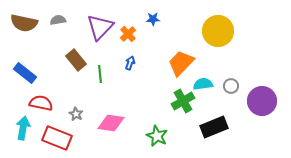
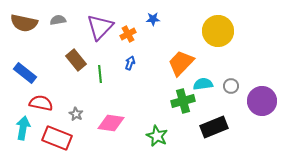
orange cross: rotated 14 degrees clockwise
green cross: rotated 15 degrees clockwise
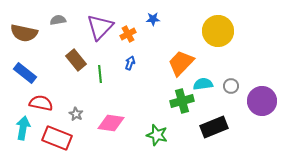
brown semicircle: moved 10 px down
green cross: moved 1 px left
green star: moved 1 px up; rotated 10 degrees counterclockwise
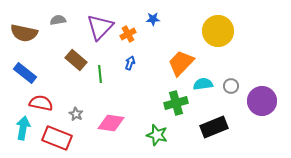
brown rectangle: rotated 10 degrees counterclockwise
green cross: moved 6 px left, 2 px down
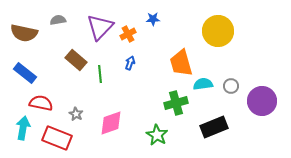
orange trapezoid: rotated 60 degrees counterclockwise
pink diamond: rotated 28 degrees counterclockwise
green star: rotated 15 degrees clockwise
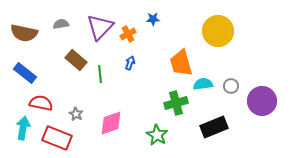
gray semicircle: moved 3 px right, 4 px down
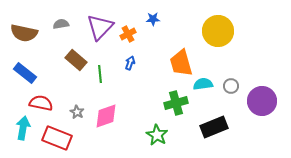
gray star: moved 1 px right, 2 px up
pink diamond: moved 5 px left, 7 px up
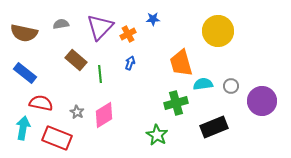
pink diamond: moved 2 px left, 1 px up; rotated 12 degrees counterclockwise
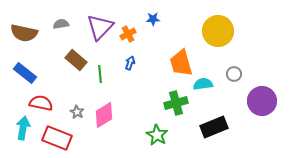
gray circle: moved 3 px right, 12 px up
